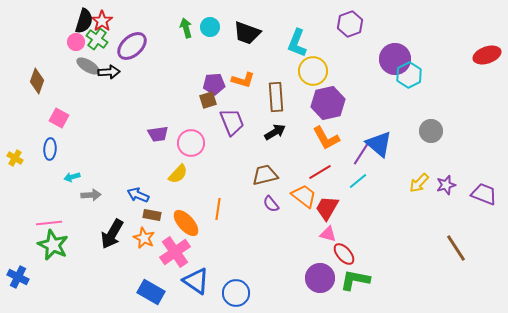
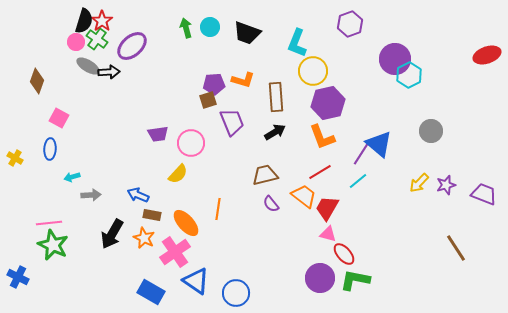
orange L-shape at (326, 138): moved 4 px left, 1 px up; rotated 8 degrees clockwise
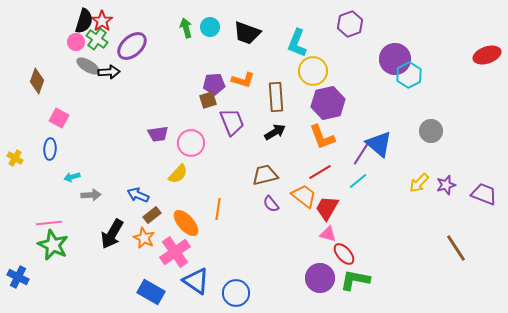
brown rectangle at (152, 215): rotated 48 degrees counterclockwise
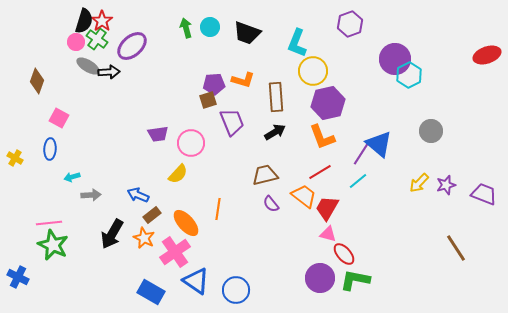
blue circle at (236, 293): moved 3 px up
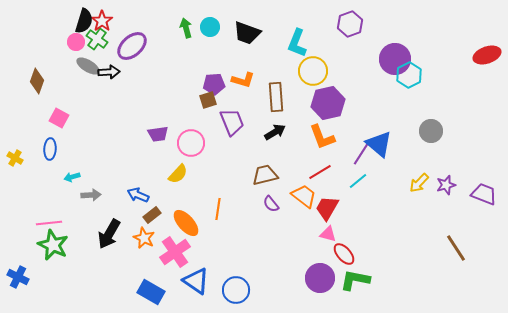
black arrow at (112, 234): moved 3 px left
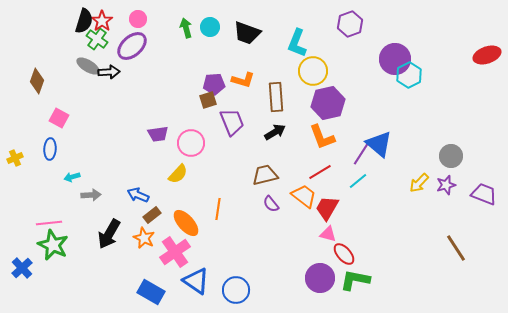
pink circle at (76, 42): moved 62 px right, 23 px up
gray circle at (431, 131): moved 20 px right, 25 px down
yellow cross at (15, 158): rotated 35 degrees clockwise
blue cross at (18, 277): moved 4 px right, 9 px up; rotated 20 degrees clockwise
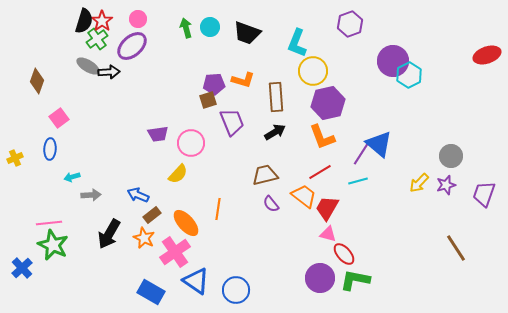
green cross at (97, 39): rotated 20 degrees clockwise
purple circle at (395, 59): moved 2 px left, 2 px down
pink square at (59, 118): rotated 24 degrees clockwise
cyan line at (358, 181): rotated 24 degrees clockwise
purple trapezoid at (484, 194): rotated 92 degrees counterclockwise
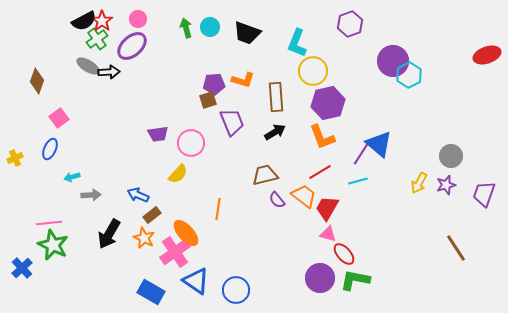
black semicircle at (84, 21): rotated 45 degrees clockwise
blue ellipse at (50, 149): rotated 20 degrees clockwise
yellow arrow at (419, 183): rotated 15 degrees counterclockwise
purple semicircle at (271, 204): moved 6 px right, 4 px up
orange ellipse at (186, 223): moved 10 px down
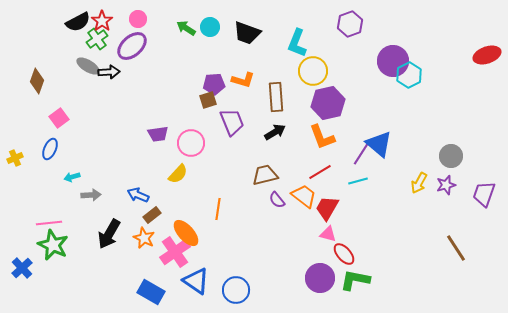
black semicircle at (84, 21): moved 6 px left, 1 px down
green arrow at (186, 28): rotated 42 degrees counterclockwise
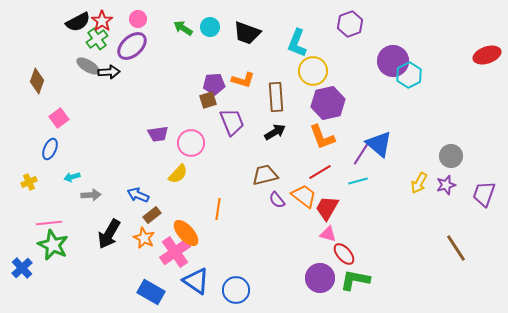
green arrow at (186, 28): moved 3 px left
yellow cross at (15, 158): moved 14 px right, 24 px down
